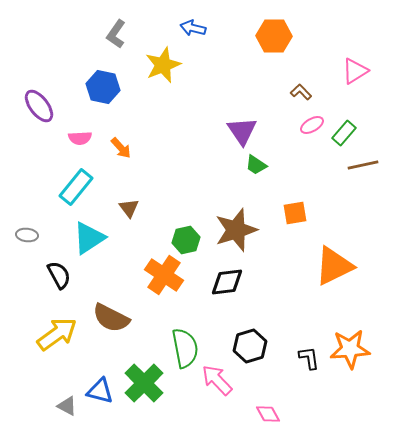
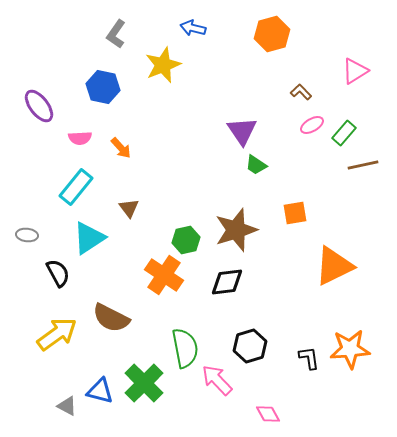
orange hexagon: moved 2 px left, 2 px up; rotated 16 degrees counterclockwise
black semicircle: moved 1 px left, 2 px up
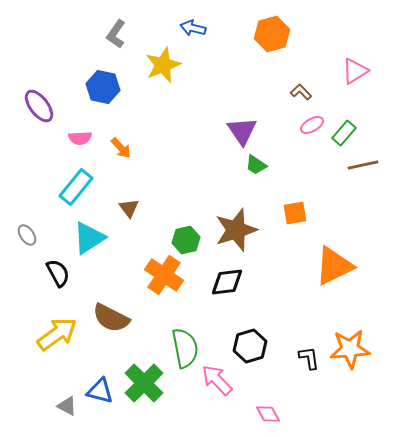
gray ellipse: rotated 50 degrees clockwise
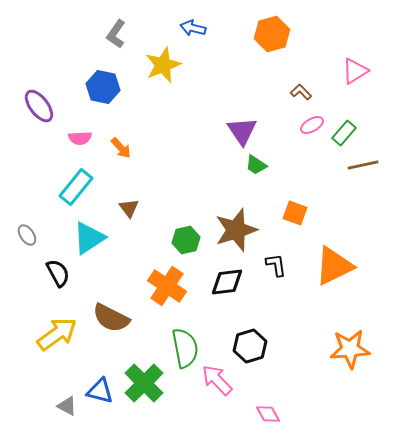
orange square: rotated 30 degrees clockwise
orange cross: moved 3 px right, 11 px down
black L-shape: moved 33 px left, 93 px up
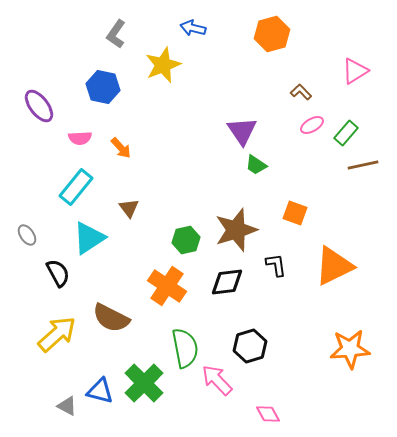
green rectangle: moved 2 px right
yellow arrow: rotated 6 degrees counterclockwise
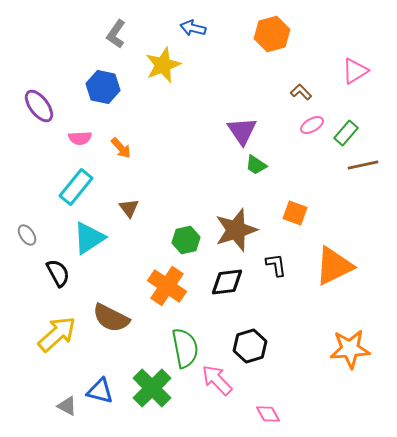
green cross: moved 8 px right, 5 px down
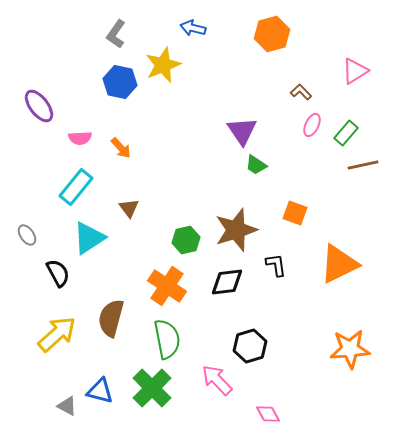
blue hexagon: moved 17 px right, 5 px up
pink ellipse: rotated 35 degrees counterclockwise
orange triangle: moved 5 px right, 2 px up
brown semicircle: rotated 78 degrees clockwise
green semicircle: moved 18 px left, 9 px up
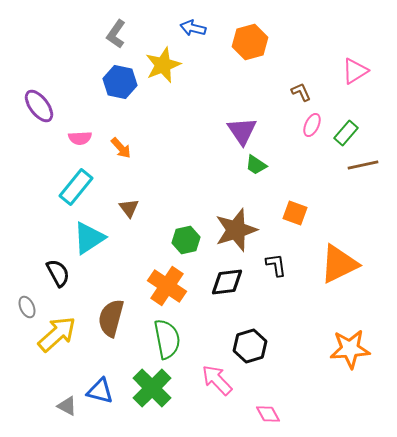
orange hexagon: moved 22 px left, 8 px down
brown L-shape: rotated 20 degrees clockwise
gray ellipse: moved 72 px down; rotated 10 degrees clockwise
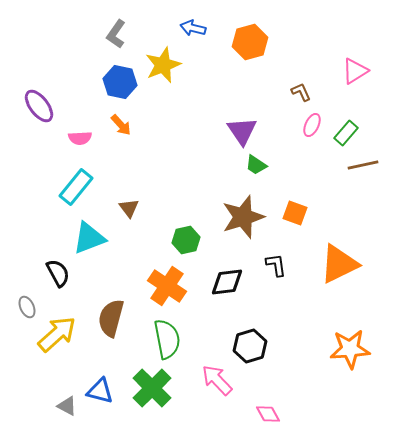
orange arrow: moved 23 px up
brown star: moved 7 px right, 13 px up
cyan triangle: rotated 12 degrees clockwise
